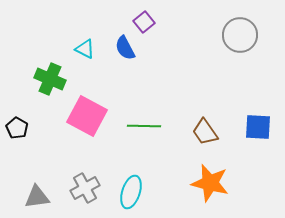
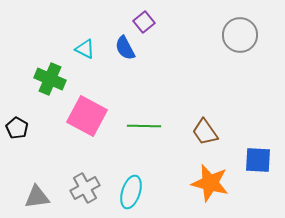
blue square: moved 33 px down
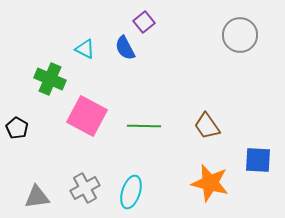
brown trapezoid: moved 2 px right, 6 px up
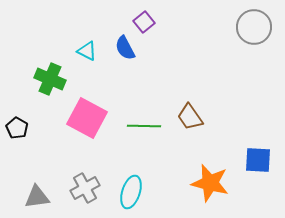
gray circle: moved 14 px right, 8 px up
cyan triangle: moved 2 px right, 2 px down
pink square: moved 2 px down
brown trapezoid: moved 17 px left, 9 px up
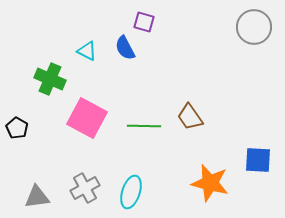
purple square: rotated 35 degrees counterclockwise
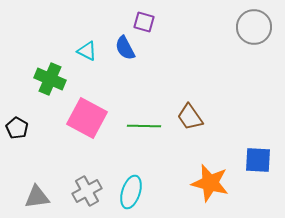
gray cross: moved 2 px right, 3 px down
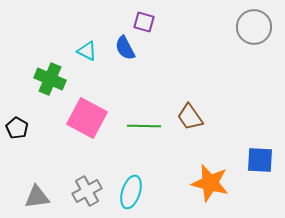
blue square: moved 2 px right
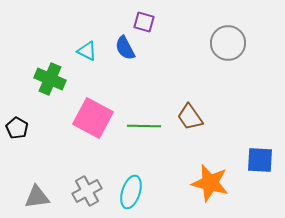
gray circle: moved 26 px left, 16 px down
pink square: moved 6 px right
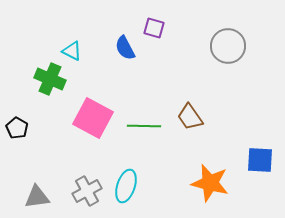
purple square: moved 10 px right, 6 px down
gray circle: moved 3 px down
cyan triangle: moved 15 px left
cyan ellipse: moved 5 px left, 6 px up
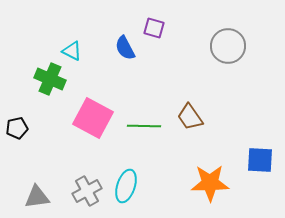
black pentagon: rotated 30 degrees clockwise
orange star: rotated 15 degrees counterclockwise
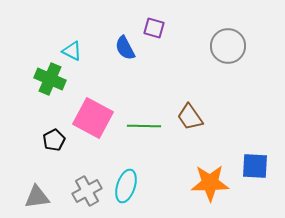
black pentagon: moved 37 px right, 12 px down; rotated 15 degrees counterclockwise
blue square: moved 5 px left, 6 px down
